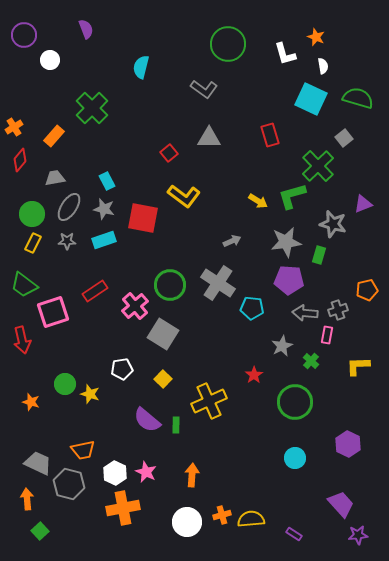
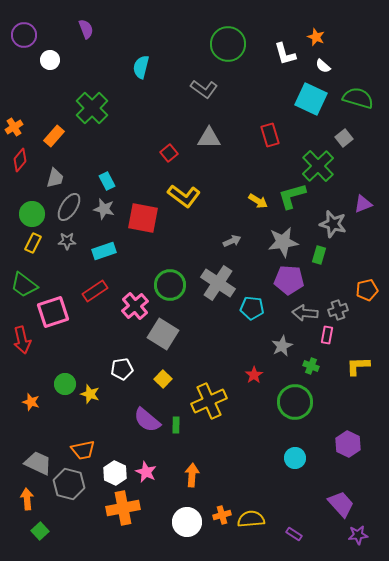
white semicircle at (323, 66): rotated 140 degrees clockwise
gray trapezoid at (55, 178): rotated 115 degrees clockwise
cyan rectangle at (104, 240): moved 11 px down
gray star at (286, 242): moved 3 px left
green cross at (311, 361): moved 5 px down; rotated 21 degrees counterclockwise
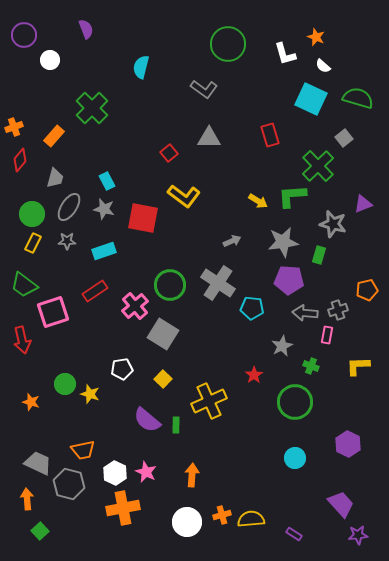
orange cross at (14, 127): rotated 12 degrees clockwise
green L-shape at (292, 196): rotated 12 degrees clockwise
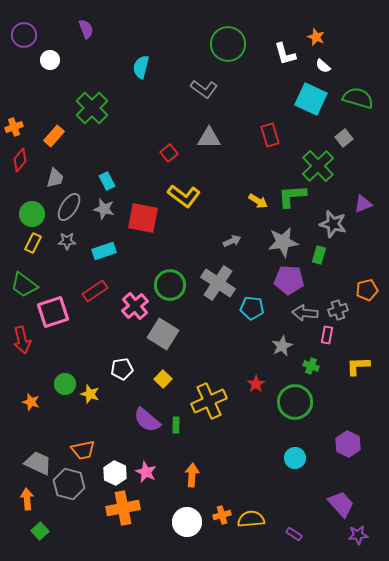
red star at (254, 375): moved 2 px right, 9 px down
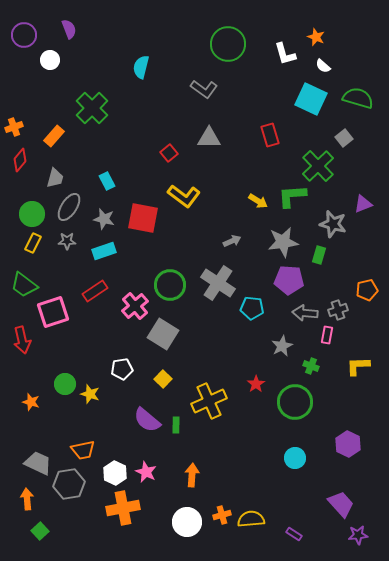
purple semicircle at (86, 29): moved 17 px left
gray star at (104, 209): moved 10 px down
gray hexagon at (69, 484): rotated 24 degrees counterclockwise
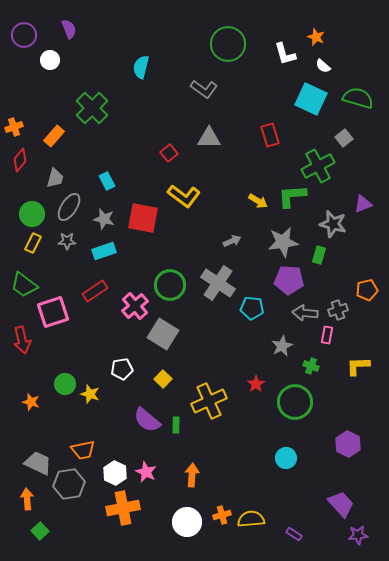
green cross at (318, 166): rotated 16 degrees clockwise
cyan circle at (295, 458): moved 9 px left
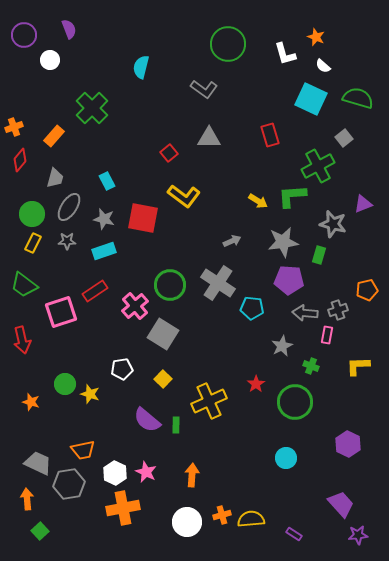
pink square at (53, 312): moved 8 px right
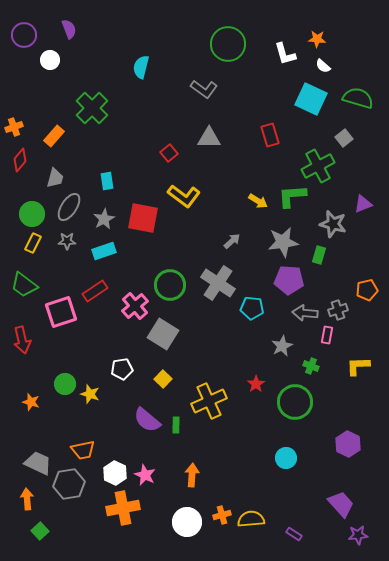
orange star at (316, 37): moved 1 px right, 2 px down; rotated 18 degrees counterclockwise
cyan rectangle at (107, 181): rotated 18 degrees clockwise
gray star at (104, 219): rotated 30 degrees clockwise
gray arrow at (232, 241): rotated 18 degrees counterclockwise
pink star at (146, 472): moved 1 px left, 3 px down
